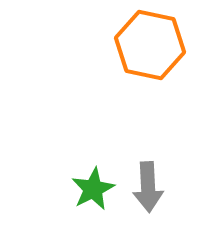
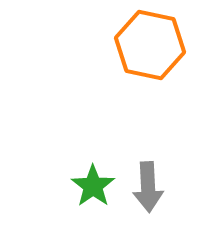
green star: moved 3 px up; rotated 9 degrees counterclockwise
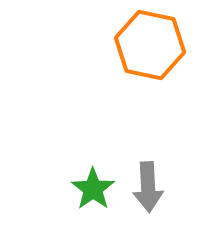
green star: moved 3 px down
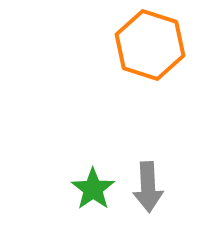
orange hexagon: rotated 6 degrees clockwise
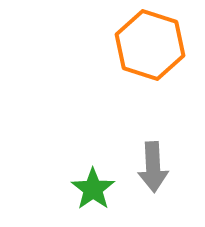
gray arrow: moved 5 px right, 20 px up
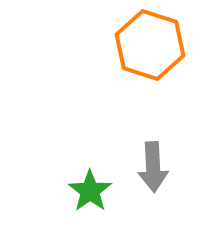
green star: moved 3 px left, 2 px down
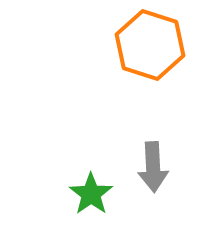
green star: moved 1 px right, 3 px down
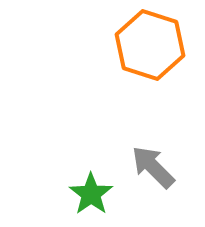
gray arrow: rotated 138 degrees clockwise
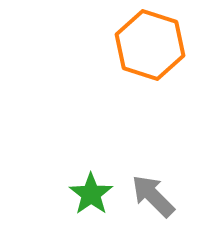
gray arrow: moved 29 px down
